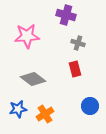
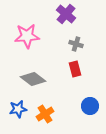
purple cross: moved 1 px up; rotated 24 degrees clockwise
gray cross: moved 2 px left, 1 px down
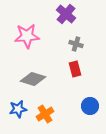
gray diamond: rotated 20 degrees counterclockwise
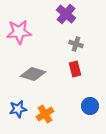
pink star: moved 8 px left, 4 px up
gray diamond: moved 5 px up
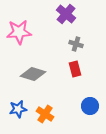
orange cross: rotated 24 degrees counterclockwise
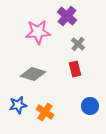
purple cross: moved 1 px right, 2 px down
pink star: moved 19 px right
gray cross: moved 2 px right; rotated 24 degrees clockwise
blue star: moved 4 px up
orange cross: moved 2 px up
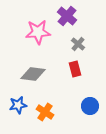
gray diamond: rotated 10 degrees counterclockwise
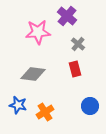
blue star: rotated 24 degrees clockwise
orange cross: rotated 24 degrees clockwise
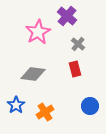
pink star: rotated 25 degrees counterclockwise
blue star: moved 2 px left; rotated 24 degrees clockwise
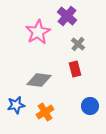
gray diamond: moved 6 px right, 6 px down
blue star: rotated 24 degrees clockwise
